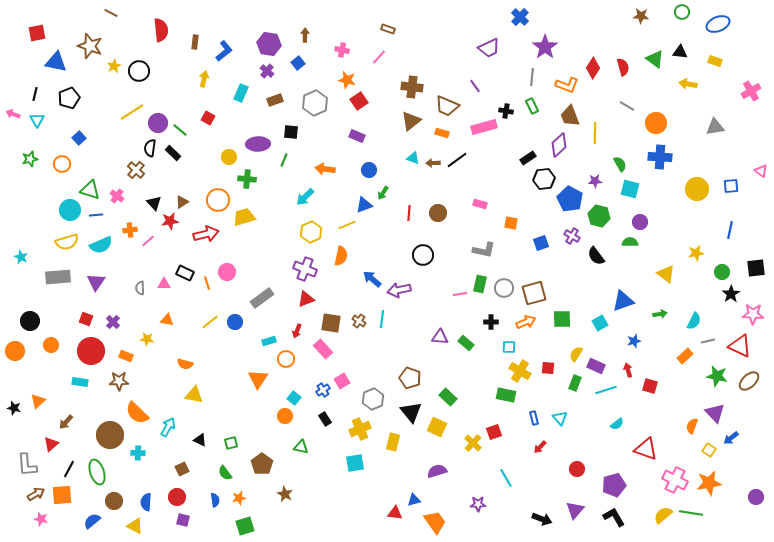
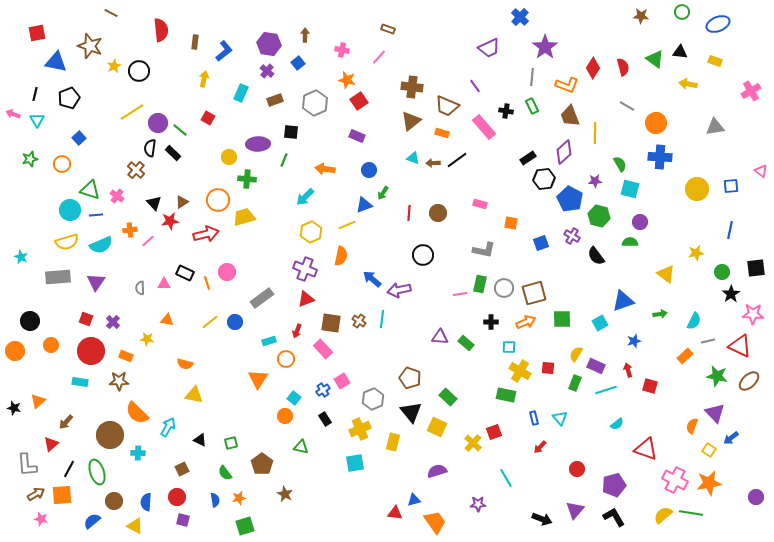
pink rectangle at (484, 127): rotated 65 degrees clockwise
purple diamond at (559, 145): moved 5 px right, 7 px down
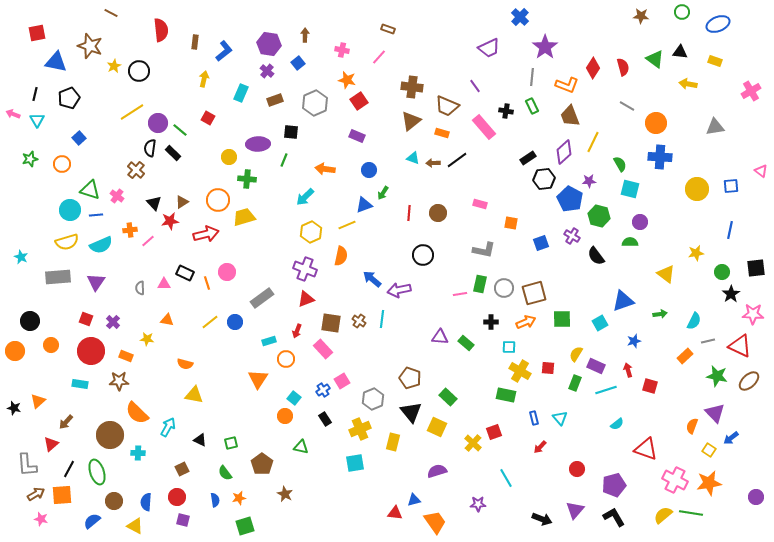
yellow line at (595, 133): moved 2 px left, 9 px down; rotated 25 degrees clockwise
purple star at (595, 181): moved 6 px left
cyan rectangle at (80, 382): moved 2 px down
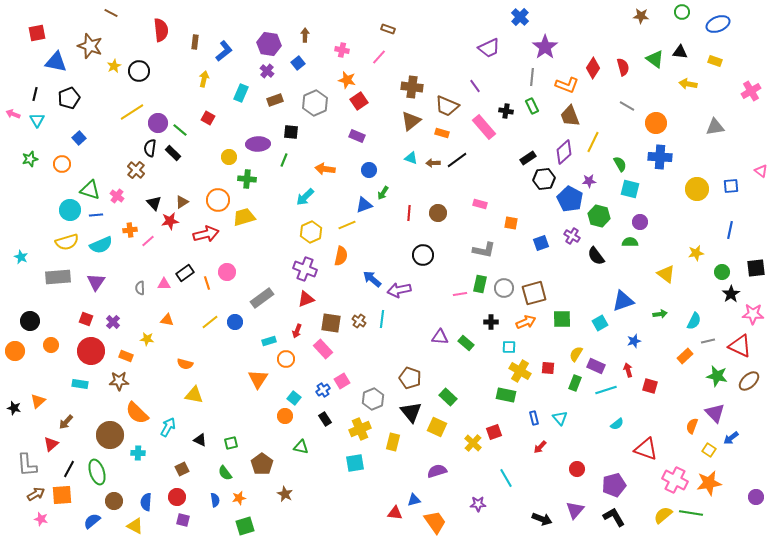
cyan triangle at (413, 158): moved 2 px left
black rectangle at (185, 273): rotated 60 degrees counterclockwise
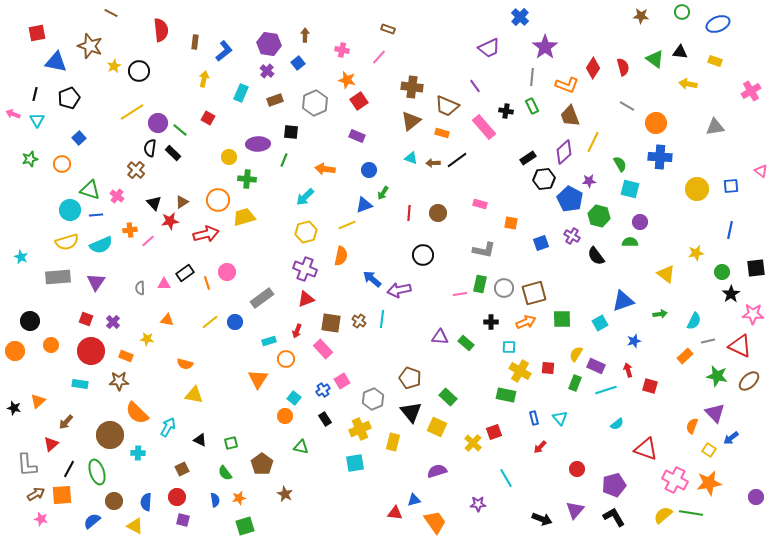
yellow hexagon at (311, 232): moved 5 px left; rotated 10 degrees clockwise
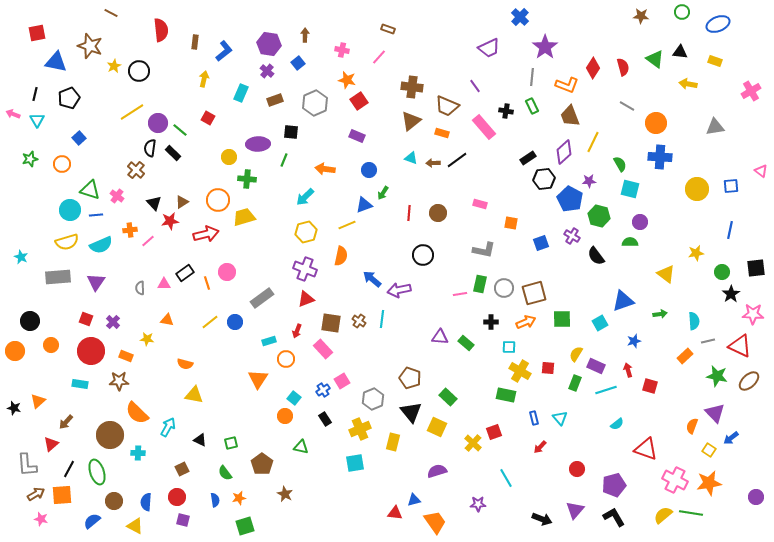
cyan semicircle at (694, 321): rotated 30 degrees counterclockwise
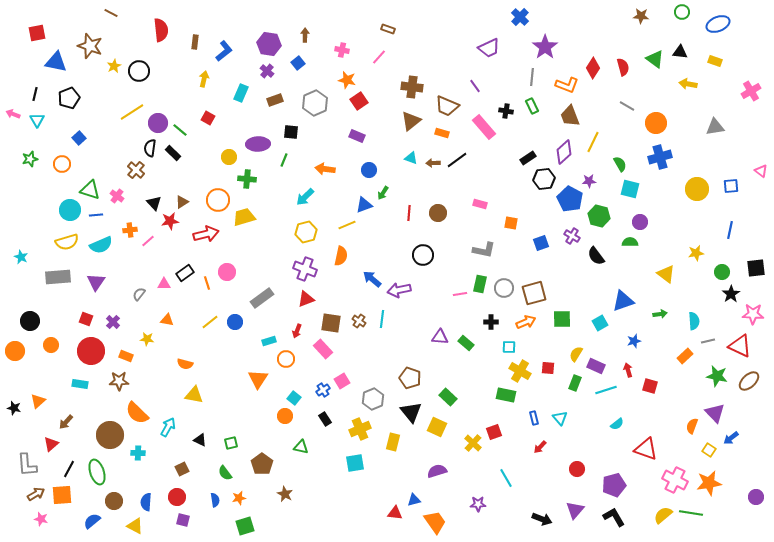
blue cross at (660, 157): rotated 20 degrees counterclockwise
gray semicircle at (140, 288): moved 1 px left, 6 px down; rotated 40 degrees clockwise
